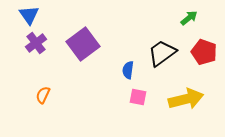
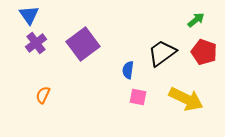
green arrow: moved 7 px right, 2 px down
yellow arrow: rotated 40 degrees clockwise
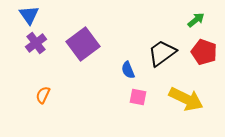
blue semicircle: rotated 30 degrees counterclockwise
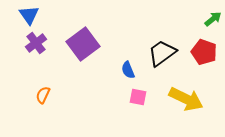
green arrow: moved 17 px right, 1 px up
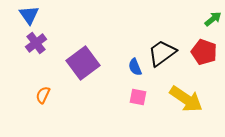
purple square: moved 19 px down
blue semicircle: moved 7 px right, 3 px up
yellow arrow: rotated 8 degrees clockwise
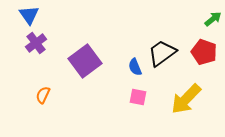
purple square: moved 2 px right, 2 px up
yellow arrow: rotated 100 degrees clockwise
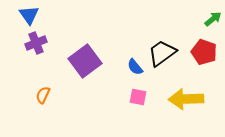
purple cross: rotated 15 degrees clockwise
blue semicircle: rotated 18 degrees counterclockwise
yellow arrow: rotated 44 degrees clockwise
